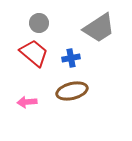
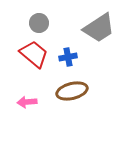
red trapezoid: moved 1 px down
blue cross: moved 3 px left, 1 px up
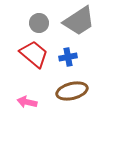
gray trapezoid: moved 20 px left, 7 px up
pink arrow: rotated 18 degrees clockwise
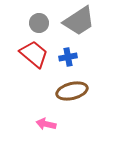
pink arrow: moved 19 px right, 22 px down
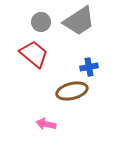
gray circle: moved 2 px right, 1 px up
blue cross: moved 21 px right, 10 px down
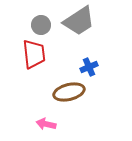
gray circle: moved 3 px down
red trapezoid: rotated 44 degrees clockwise
blue cross: rotated 12 degrees counterclockwise
brown ellipse: moved 3 px left, 1 px down
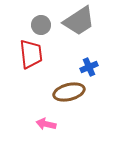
red trapezoid: moved 3 px left
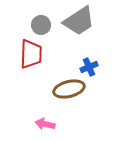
red trapezoid: rotated 8 degrees clockwise
brown ellipse: moved 3 px up
pink arrow: moved 1 px left
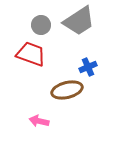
red trapezoid: rotated 72 degrees counterclockwise
blue cross: moved 1 px left
brown ellipse: moved 2 px left, 1 px down
pink arrow: moved 6 px left, 3 px up
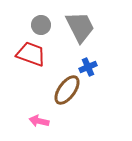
gray trapezoid: moved 1 px right, 6 px down; rotated 84 degrees counterclockwise
brown ellipse: rotated 40 degrees counterclockwise
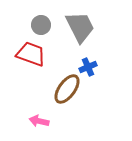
brown ellipse: moved 1 px up
